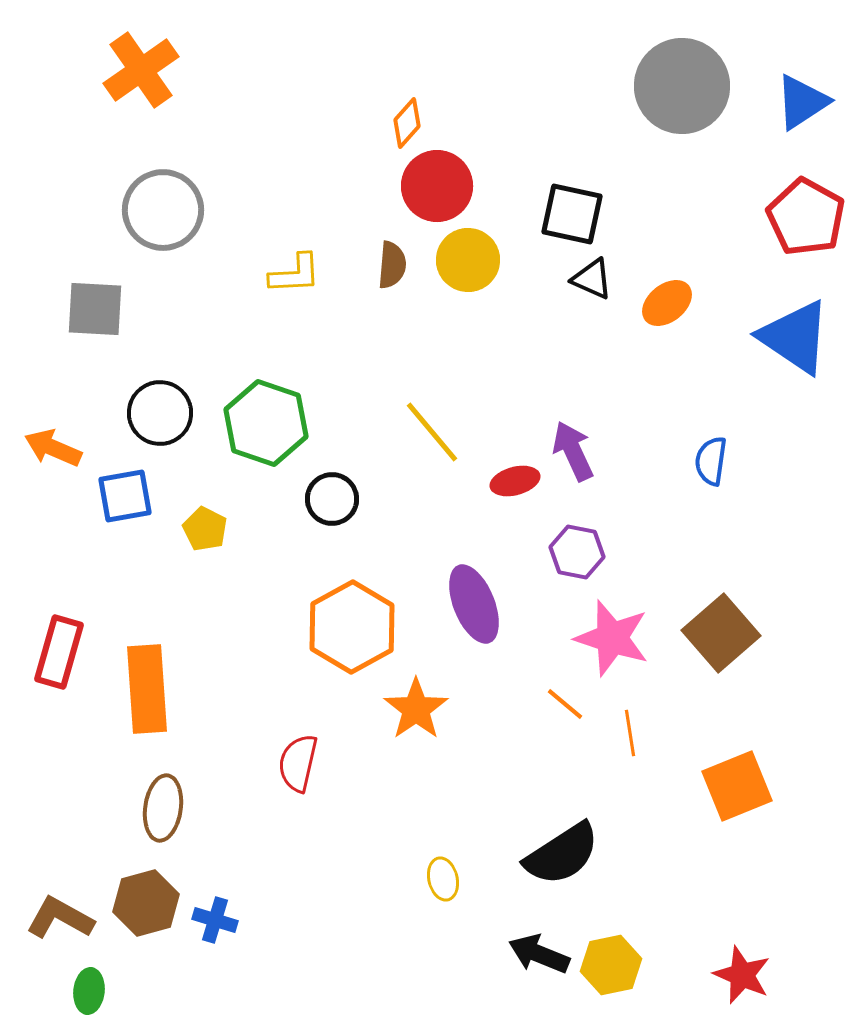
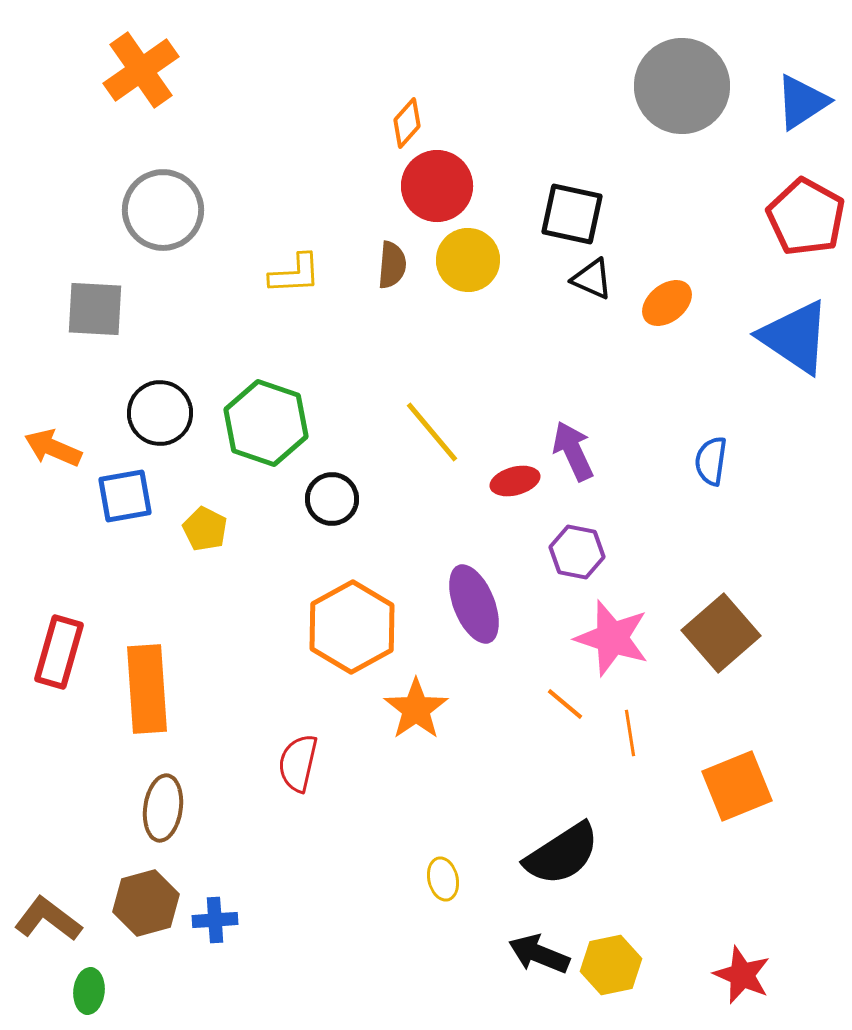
brown L-shape at (60, 918): moved 12 px left, 1 px down; rotated 8 degrees clockwise
blue cross at (215, 920): rotated 21 degrees counterclockwise
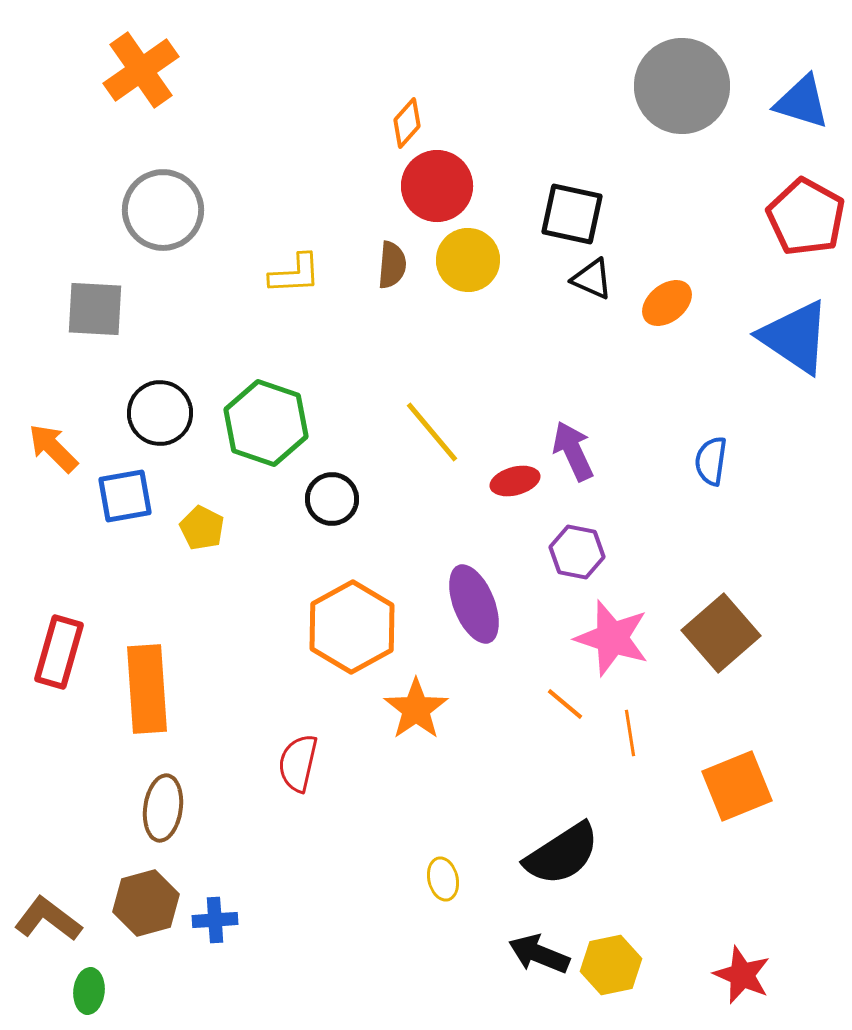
blue triangle at (802, 102): rotated 50 degrees clockwise
orange arrow at (53, 448): rotated 22 degrees clockwise
yellow pentagon at (205, 529): moved 3 px left, 1 px up
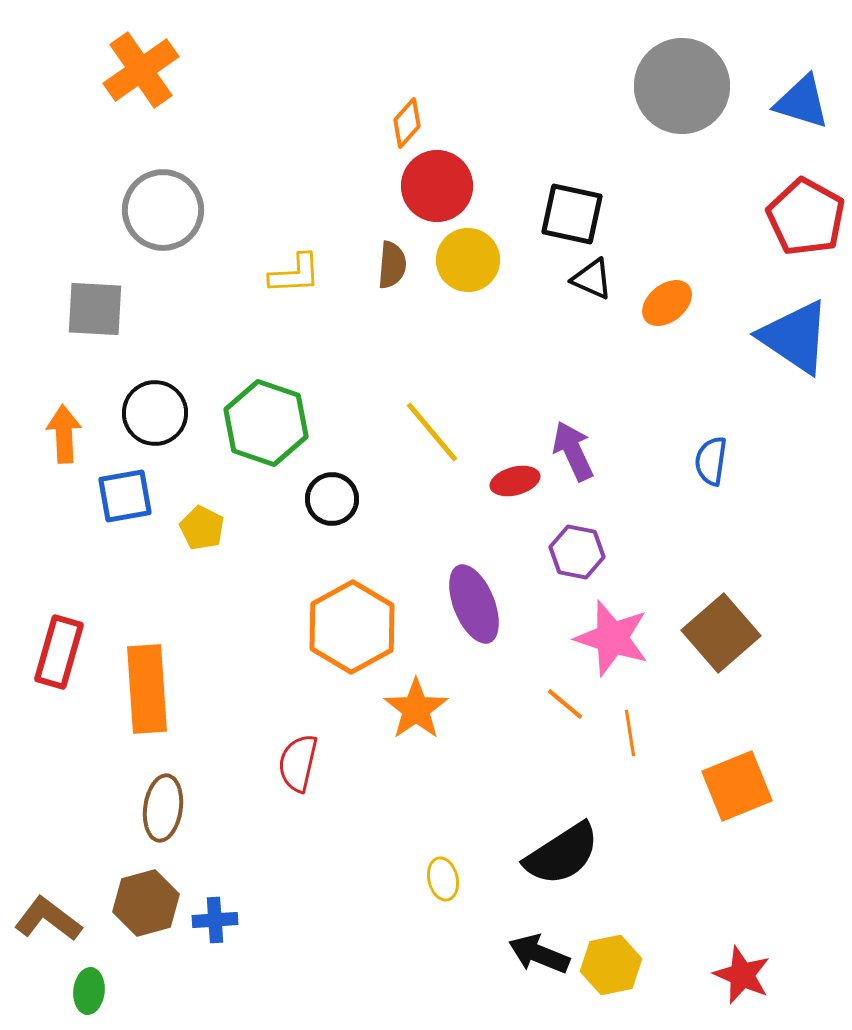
black circle at (160, 413): moved 5 px left
orange arrow at (53, 448): moved 11 px right, 14 px up; rotated 42 degrees clockwise
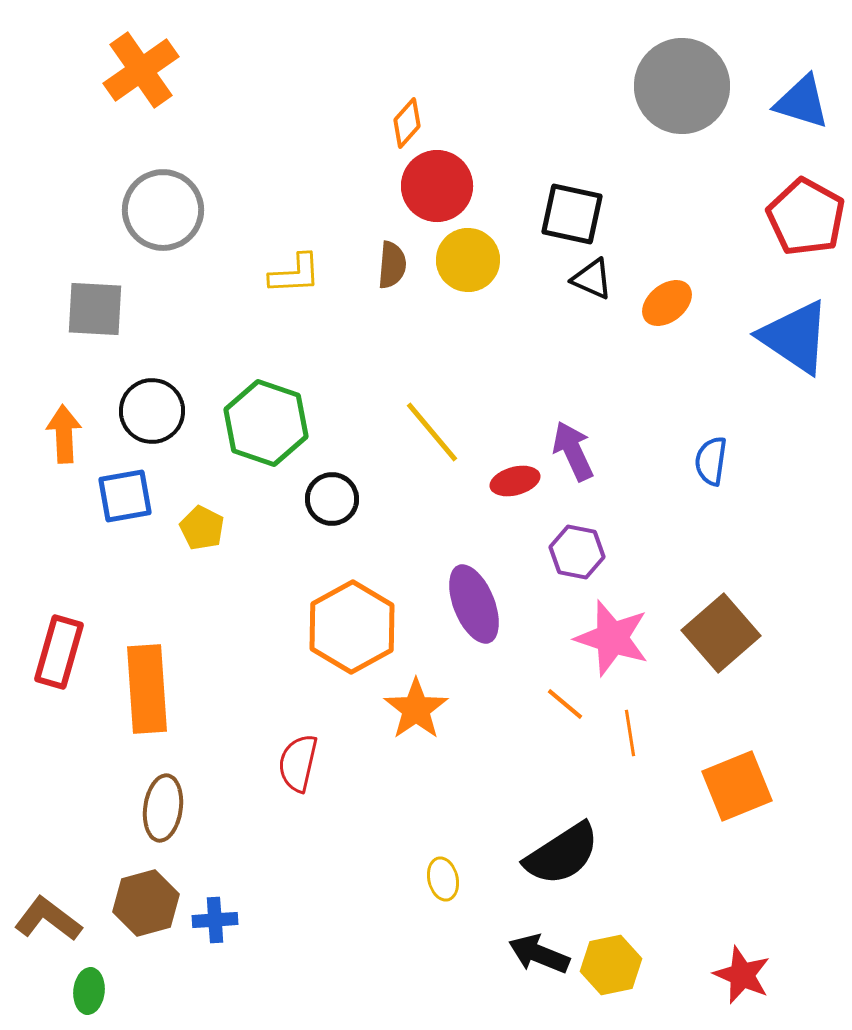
black circle at (155, 413): moved 3 px left, 2 px up
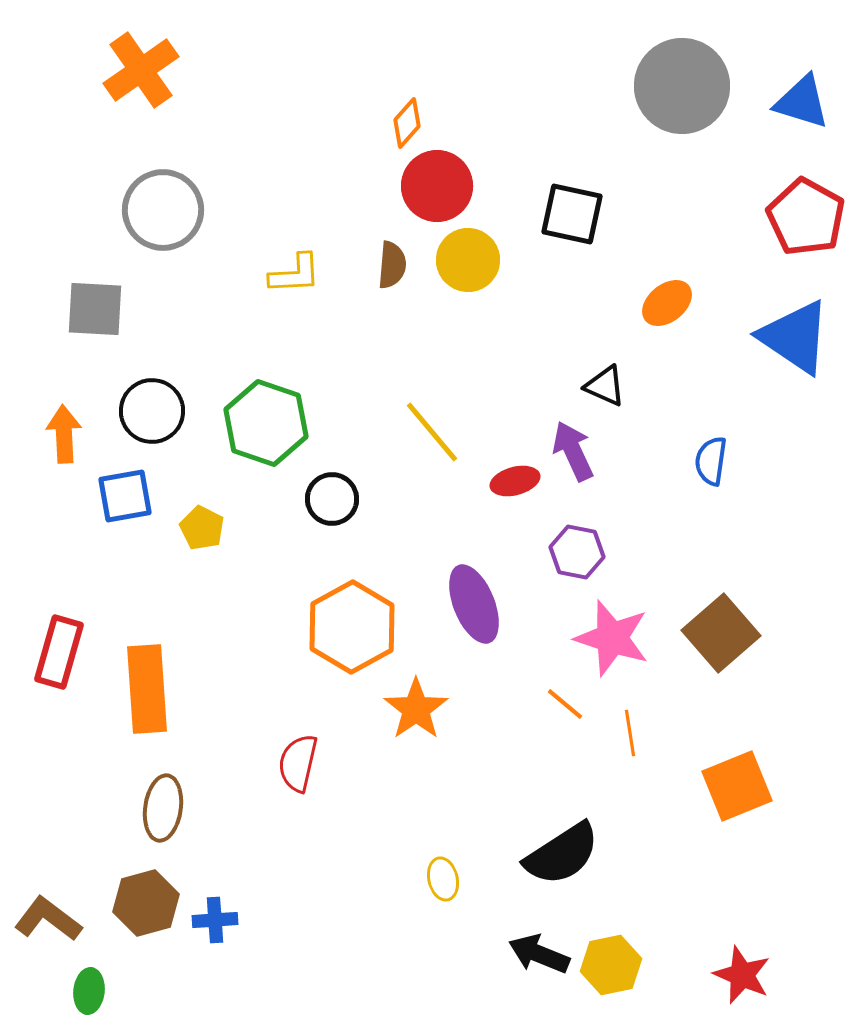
black triangle at (592, 279): moved 13 px right, 107 px down
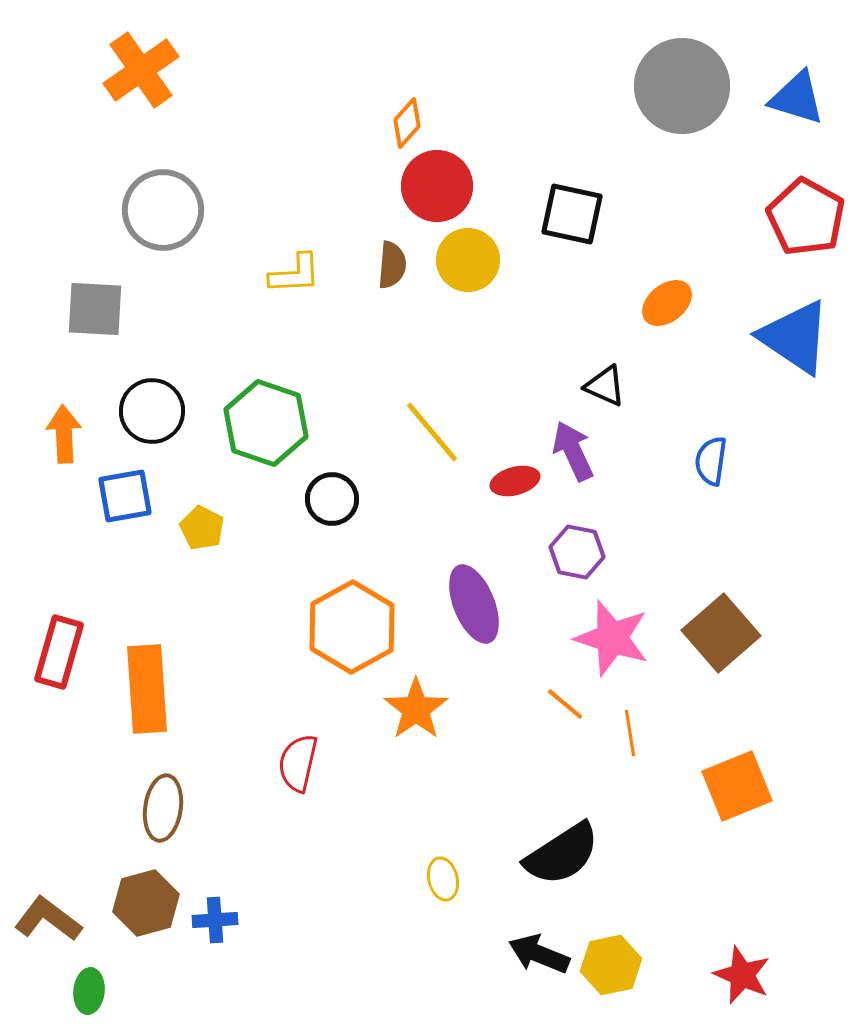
blue triangle at (802, 102): moved 5 px left, 4 px up
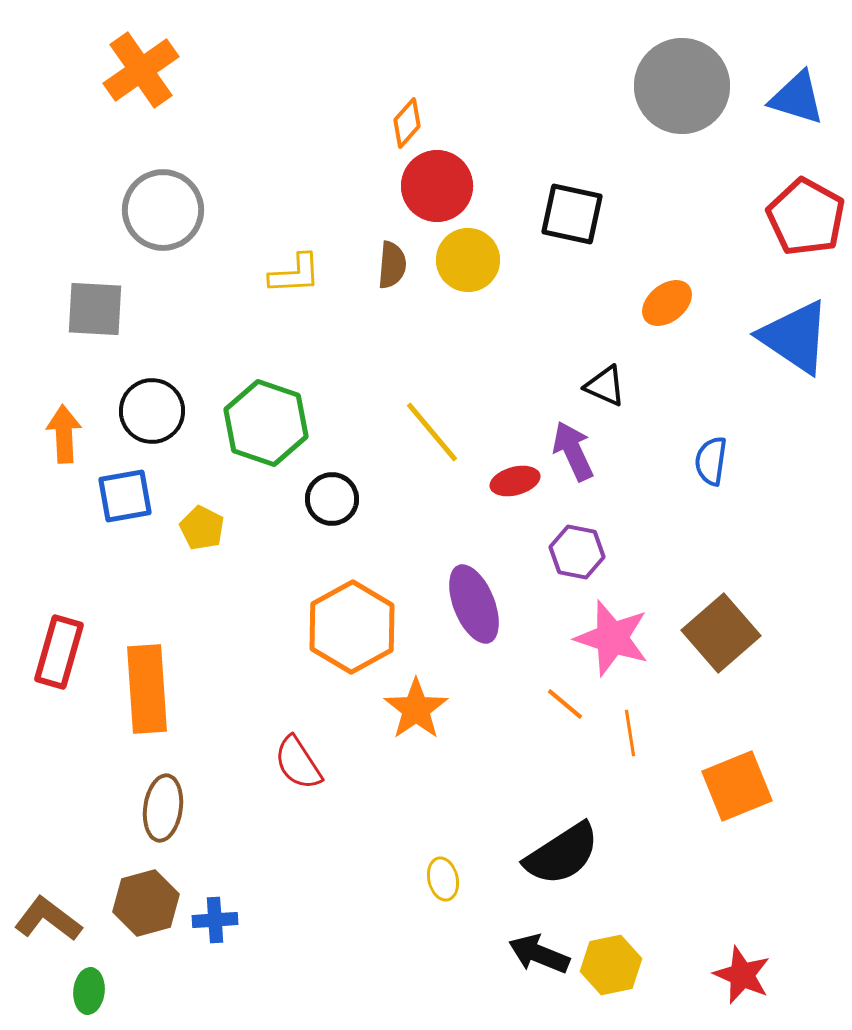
red semicircle at (298, 763): rotated 46 degrees counterclockwise
